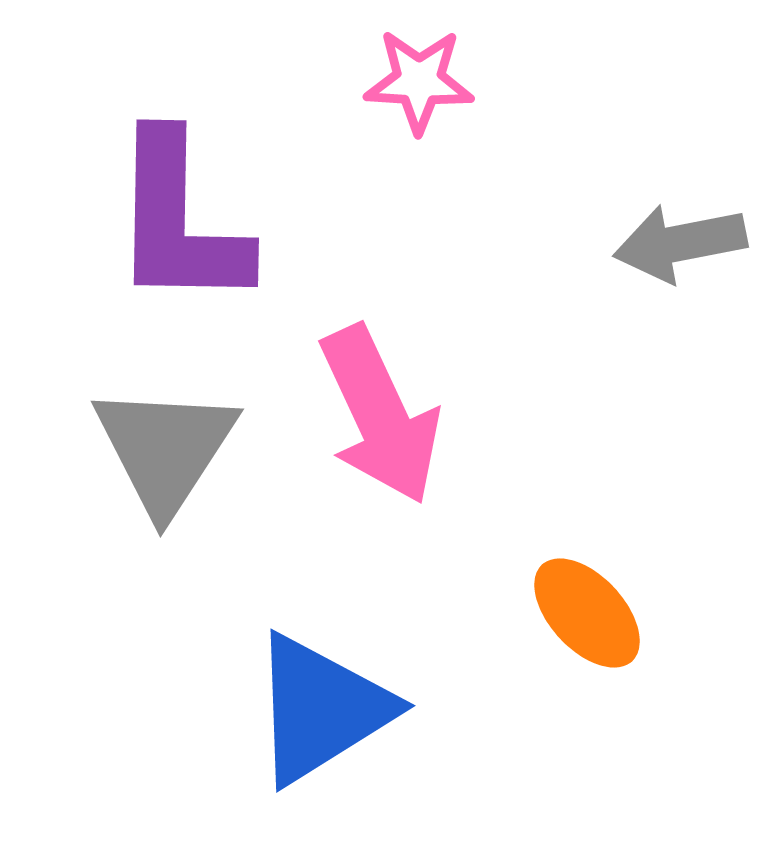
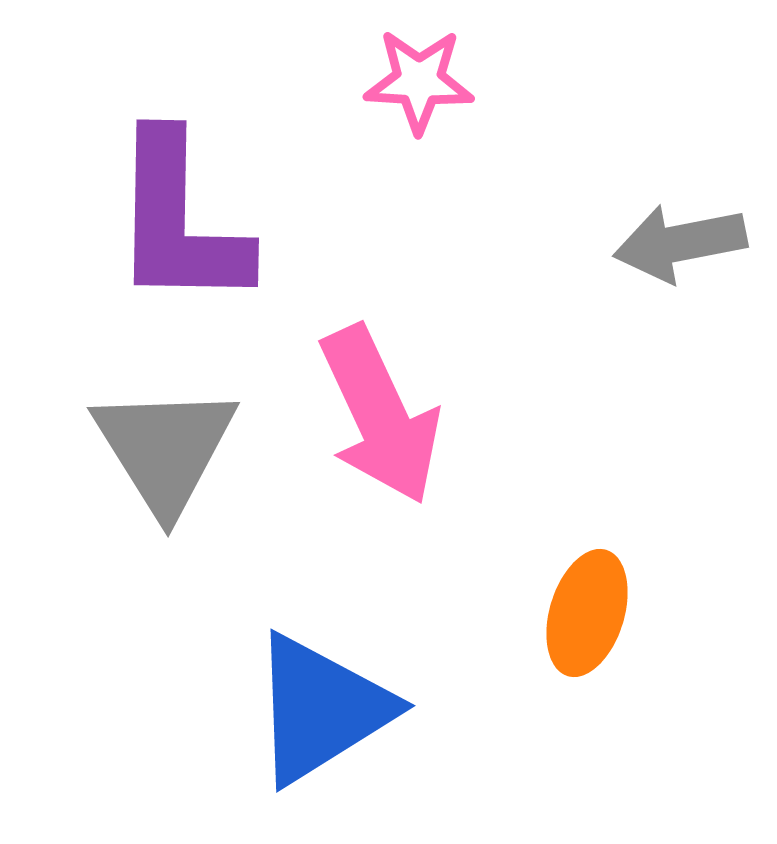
gray triangle: rotated 5 degrees counterclockwise
orange ellipse: rotated 60 degrees clockwise
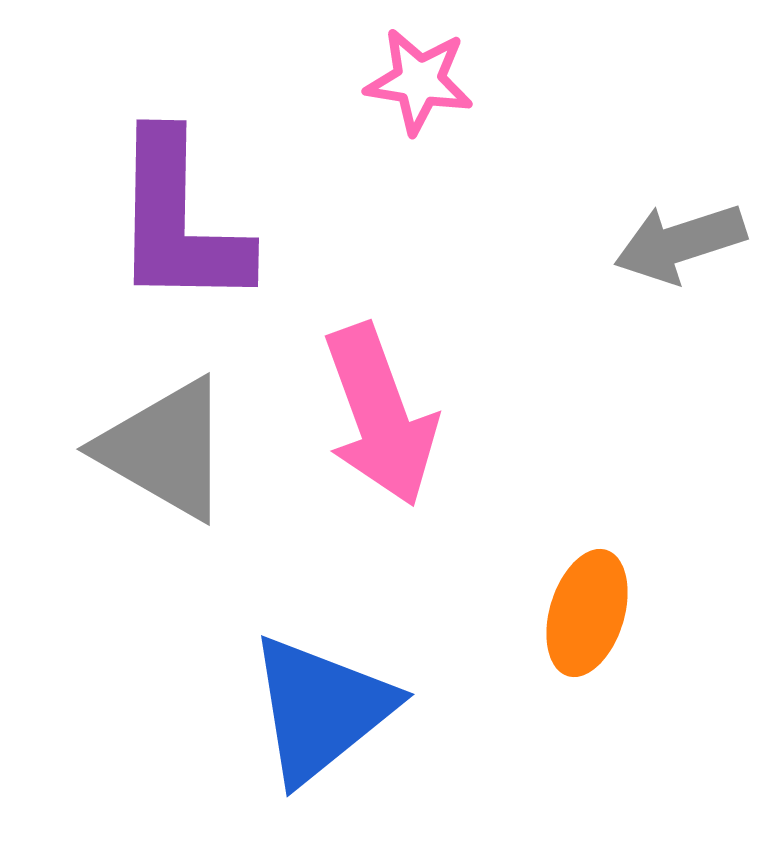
pink star: rotated 6 degrees clockwise
gray arrow: rotated 7 degrees counterclockwise
pink arrow: rotated 5 degrees clockwise
gray triangle: rotated 28 degrees counterclockwise
blue triangle: rotated 7 degrees counterclockwise
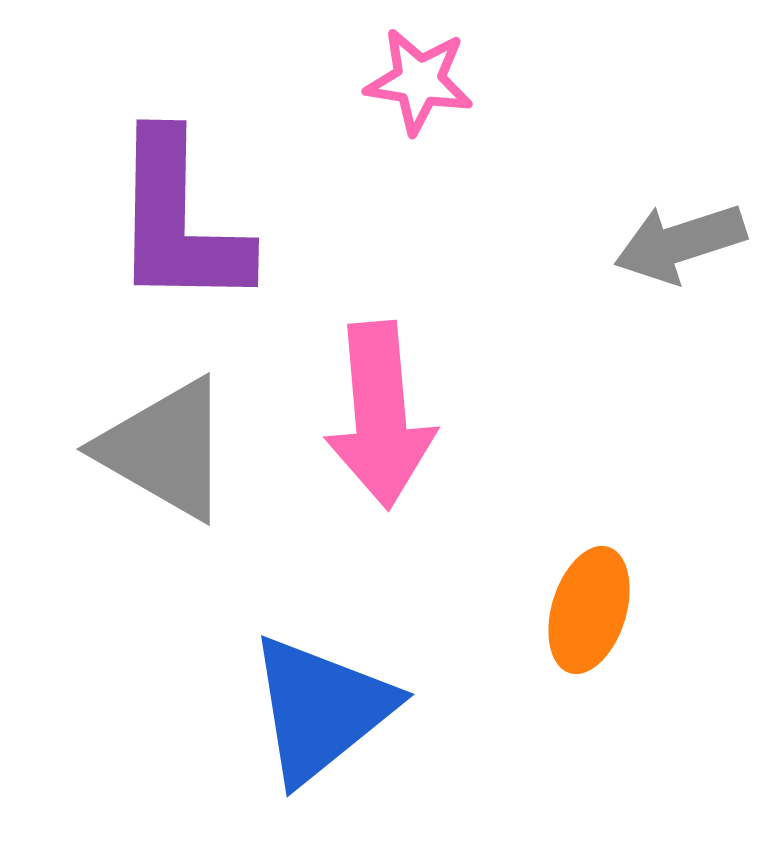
pink arrow: rotated 15 degrees clockwise
orange ellipse: moved 2 px right, 3 px up
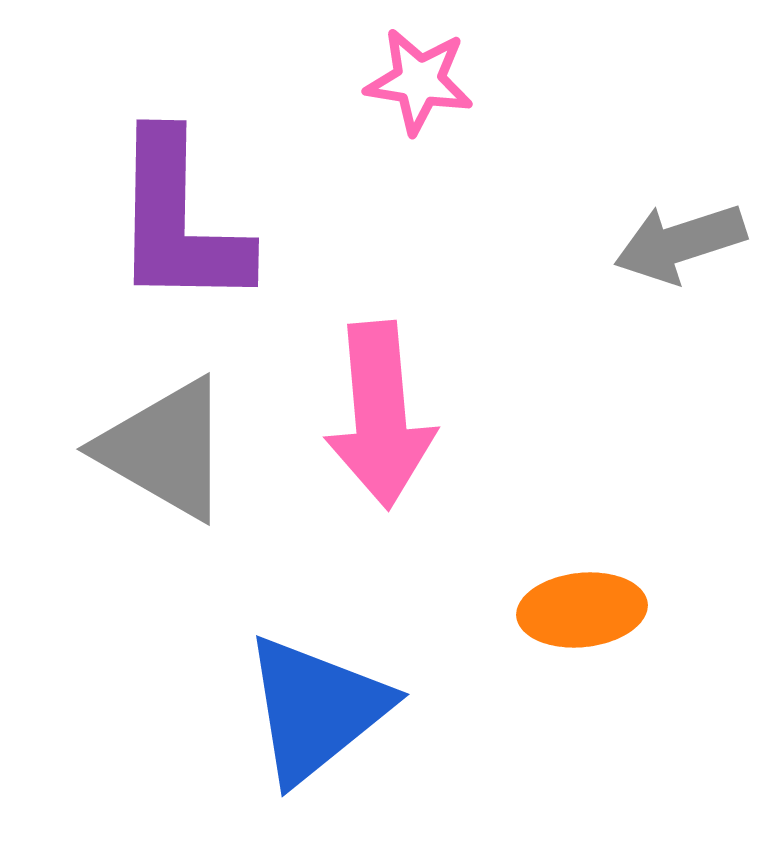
orange ellipse: moved 7 px left; rotated 67 degrees clockwise
blue triangle: moved 5 px left
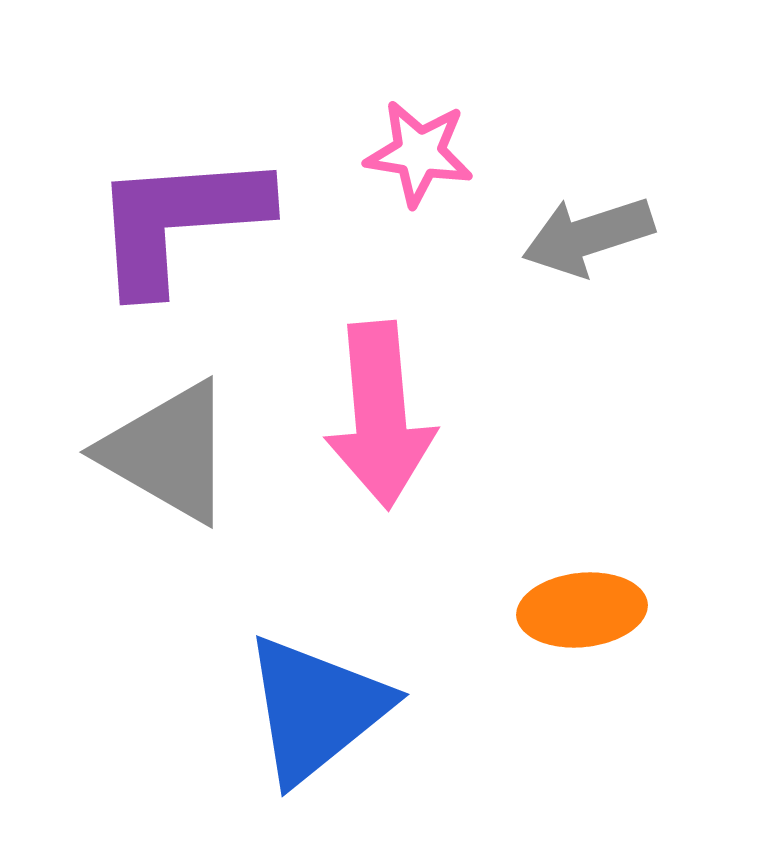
pink star: moved 72 px down
purple L-shape: rotated 85 degrees clockwise
gray arrow: moved 92 px left, 7 px up
gray triangle: moved 3 px right, 3 px down
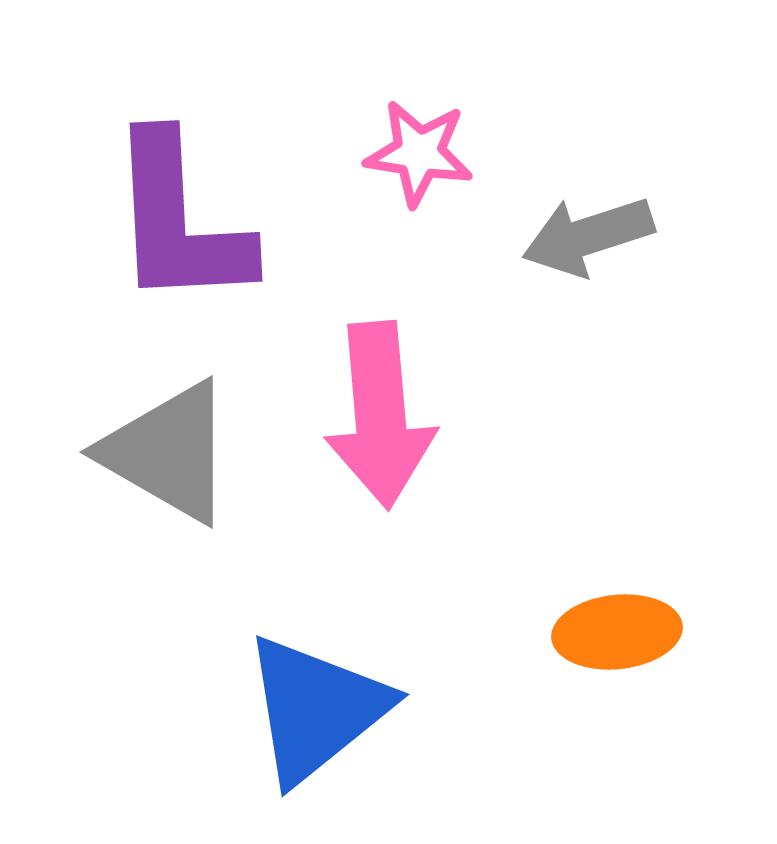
purple L-shape: rotated 89 degrees counterclockwise
orange ellipse: moved 35 px right, 22 px down
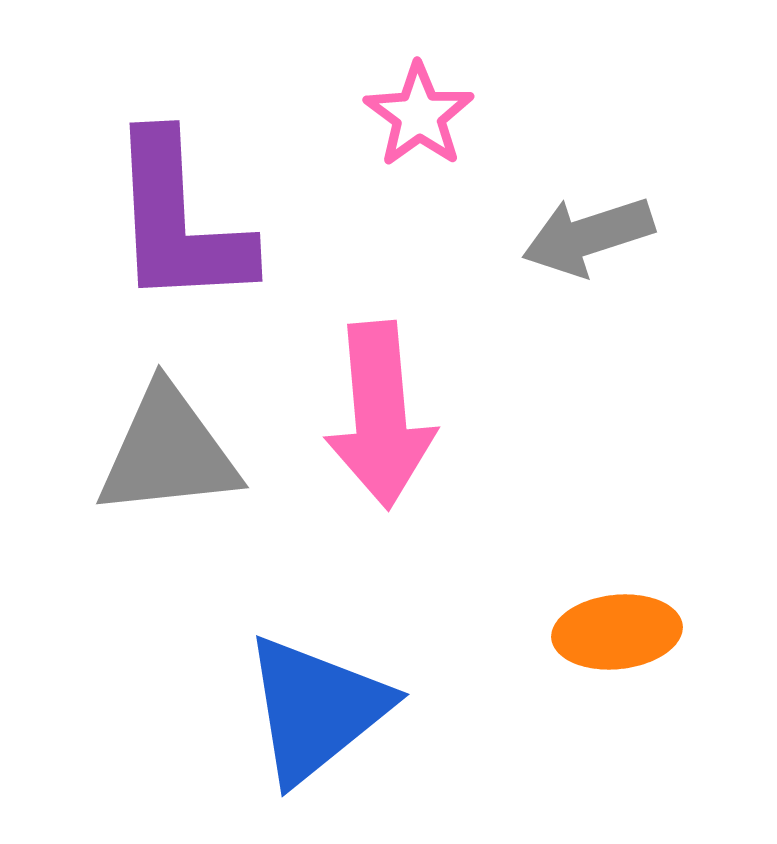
pink star: moved 38 px up; rotated 27 degrees clockwise
gray triangle: rotated 36 degrees counterclockwise
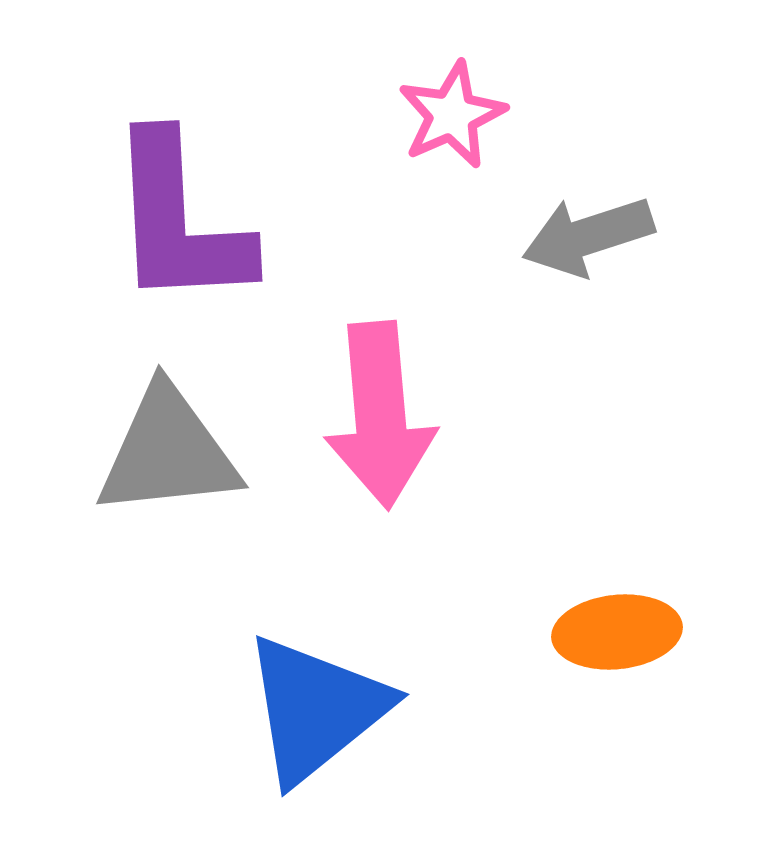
pink star: moved 33 px right; rotated 12 degrees clockwise
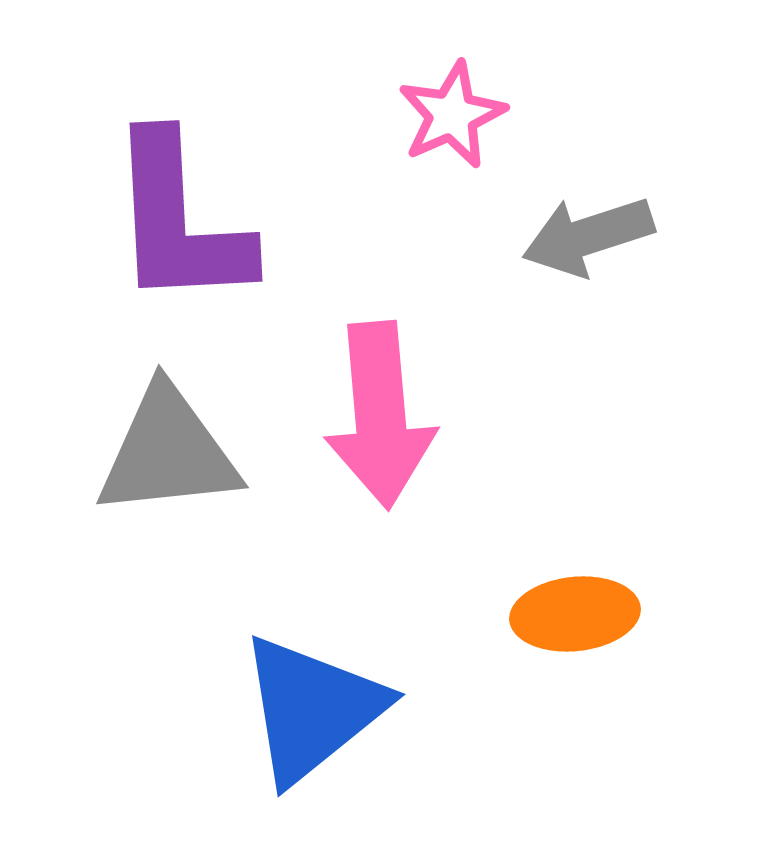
orange ellipse: moved 42 px left, 18 px up
blue triangle: moved 4 px left
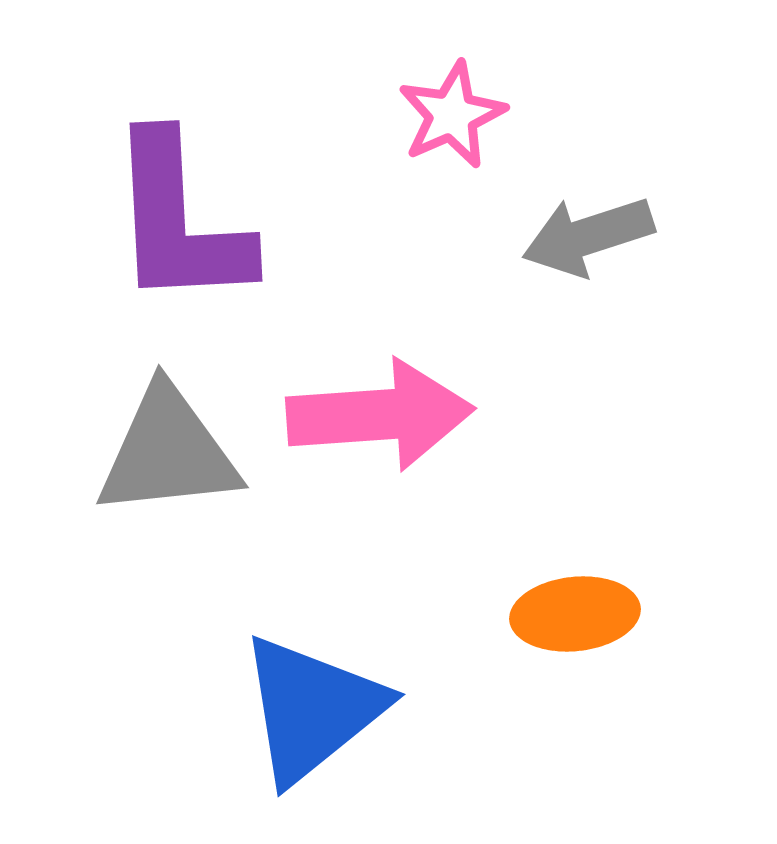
pink arrow: rotated 89 degrees counterclockwise
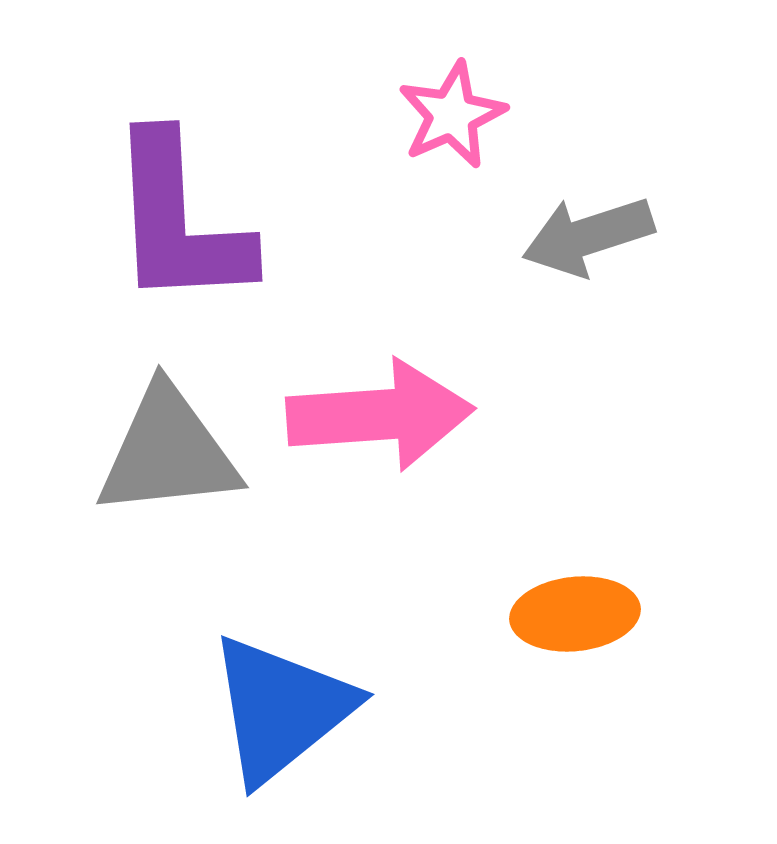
blue triangle: moved 31 px left
